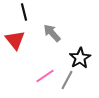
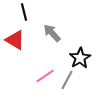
red triangle: rotated 20 degrees counterclockwise
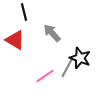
black star: rotated 20 degrees counterclockwise
gray line: moved 12 px up
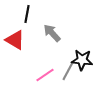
black line: moved 3 px right, 2 px down; rotated 24 degrees clockwise
black star: moved 2 px right, 2 px down; rotated 15 degrees counterclockwise
gray line: moved 1 px right, 3 px down
pink line: moved 1 px up
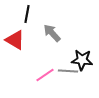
gray line: rotated 66 degrees clockwise
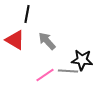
gray arrow: moved 5 px left, 8 px down
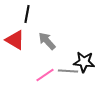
black star: moved 2 px right, 2 px down
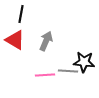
black line: moved 6 px left
gray arrow: moved 1 px left; rotated 66 degrees clockwise
pink line: rotated 30 degrees clockwise
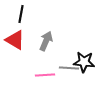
gray line: moved 1 px right, 3 px up
